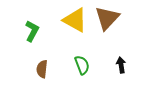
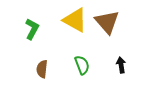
brown triangle: moved 4 px down; rotated 24 degrees counterclockwise
green L-shape: moved 2 px up
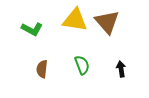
yellow triangle: rotated 20 degrees counterclockwise
green L-shape: rotated 90 degrees clockwise
black arrow: moved 4 px down
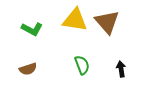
brown semicircle: moved 14 px left; rotated 114 degrees counterclockwise
